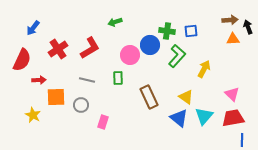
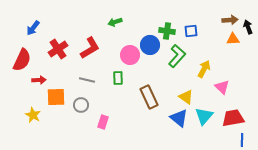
pink triangle: moved 10 px left, 7 px up
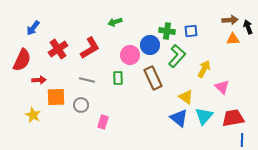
brown rectangle: moved 4 px right, 19 px up
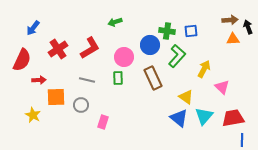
pink circle: moved 6 px left, 2 px down
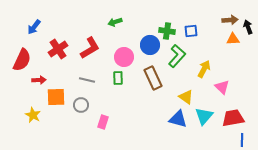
blue arrow: moved 1 px right, 1 px up
blue triangle: moved 1 px left, 1 px down; rotated 24 degrees counterclockwise
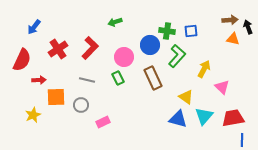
orange triangle: rotated 16 degrees clockwise
red L-shape: rotated 15 degrees counterclockwise
green rectangle: rotated 24 degrees counterclockwise
yellow star: rotated 21 degrees clockwise
pink rectangle: rotated 48 degrees clockwise
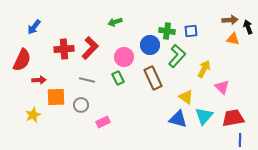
red cross: moved 6 px right; rotated 30 degrees clockwise
blue line: moved 2 px left
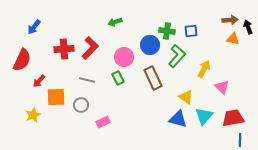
red arrow: moved 1 px down; rotated 136 degrees clockwise
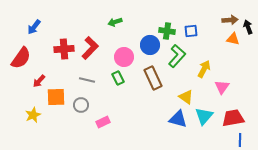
red semicircle: moved 1 px left, 2 px up; rotated 10 degrees clockwise
pink triangle: rotated 21 degrees clockwise
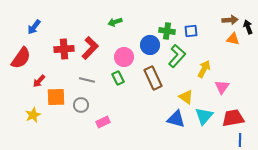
blue triangle: moved 2 px left
